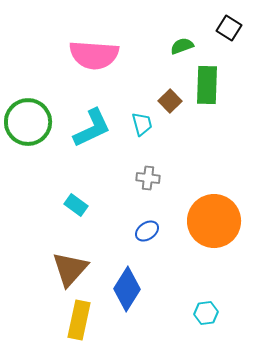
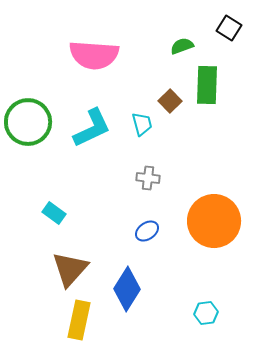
cyan rectangle: moved 22 px left, 8 px down
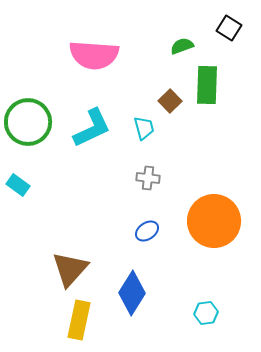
cyan trapezoid: moved 2 px right, 4 px down
cyan rectangle: moved 36 px left, 28 px up
blue diamond: moved 5 px right, 4 px down
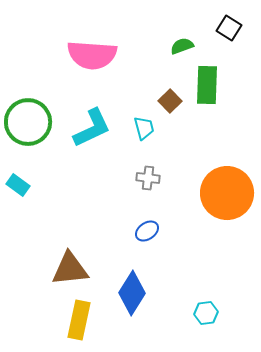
pink semicircle: moved 2 px left
orange circle: moved 13 px right, 28 px up
brown triangle: rotated 42 degrees clockwise
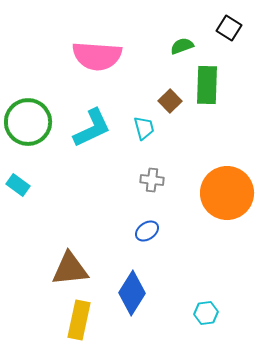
pink semicircle: moved 5 px right, 1 px down
gray cross: moved 4 px right, 2 px down
